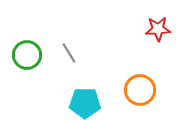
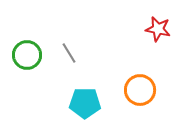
red star: rotated 15 degrees clockwise
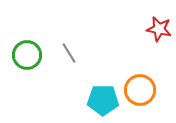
red star: moved 1 px right
cyan pentagon: moved 18 px right, 3 px up
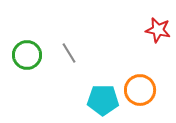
red star: moved 1 px left, 1 px down
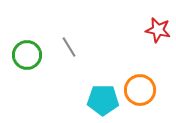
gray line: moved 6 px up
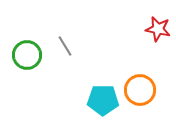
red star: moved 1 px up
gray line: moved 4 px left, 1 px up
